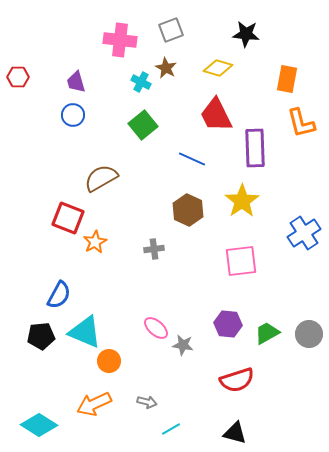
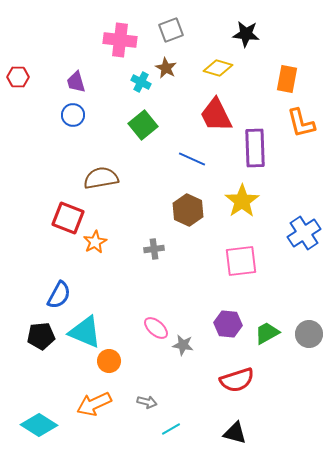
brown semicircle: rotated 20 degrees clockwise
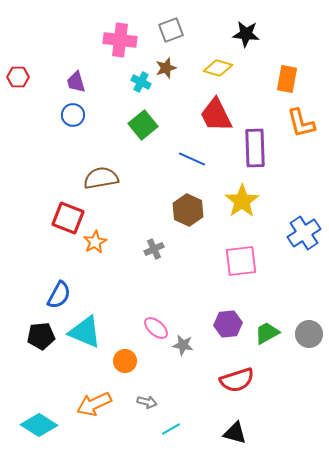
brown star: rotated 25 degrees clockwise
gray cross: rotated 18 degrees counterclockwise
purple hexagon: rotated 12 degrees counterclockwise
orange circle: moved 16 px right
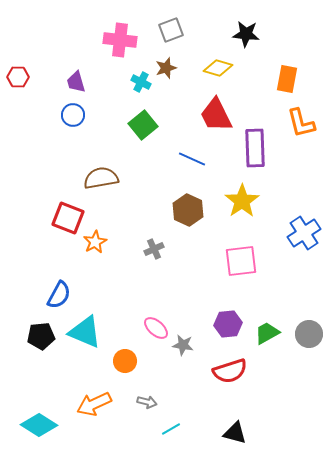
red semicircle: moved 7 px left, 9 px up
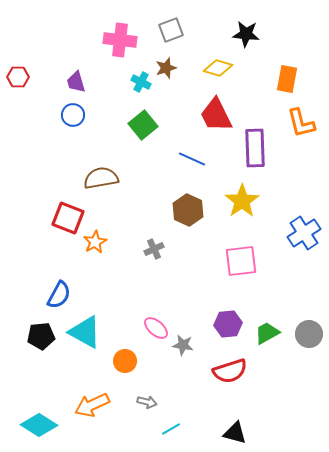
cyan triangle: rotated 6 degrees clockwise
orange arrow: moved 2 px left, 1 px down
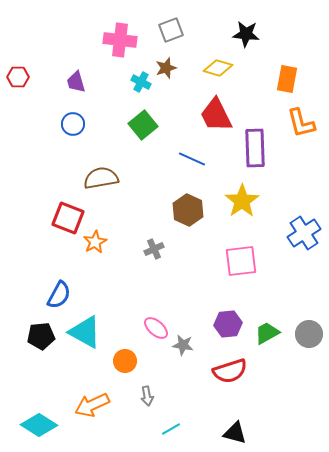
blue circle: moved 9 px down
gray arrow: moved 6 px up; rotated 66 degrees clockwise
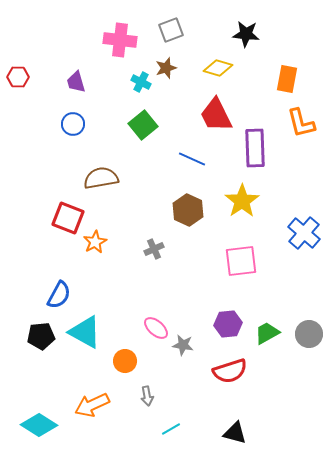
blue cross: rotated 16 degrees counterclockwise
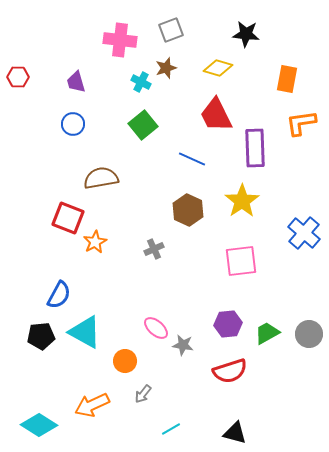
orange L-shape: rotated 96 degrees clockwise
gray arrow: moved 4 px left, 2 px up; rotated 48 degrees clockwise
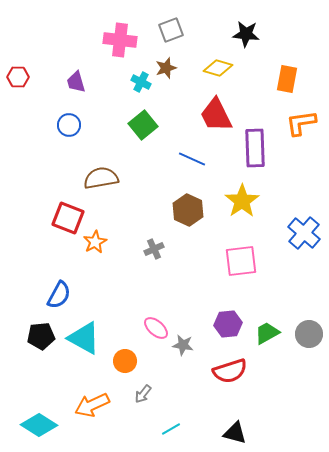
blue circle: moved 4 px left, 1 px down
cyan triangle: moved 1 px left, 6 px down
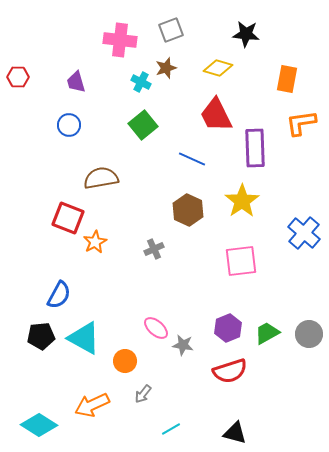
purple hexagon: moved 4 px down; rotated 16 degrees counterclockwise
